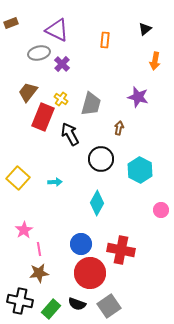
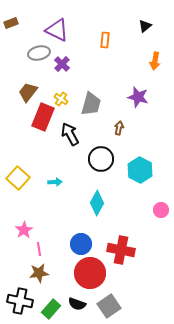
black triangle: moved 3 px up
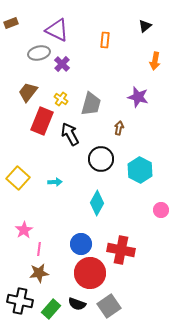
red rectangle: moved 1 px left, 4 px down
pink line: rotated 16 degrees clockwise
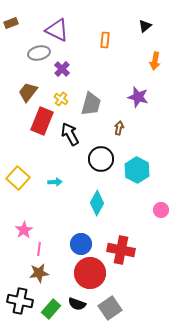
purple cross: moved 5 px down
cyan hexagon: moved 3 px left
gray square: moved 1 px right, 2 px down
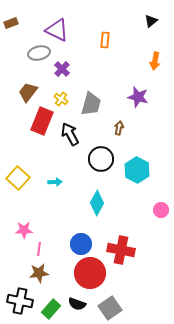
black triangle: moved 6 px right, 5 px up
pink star: rotated 30 degrees clockwise
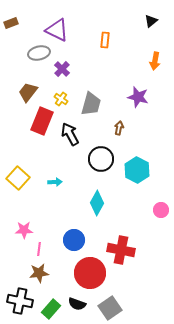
blue circle: moved 7 px left, 4 px up
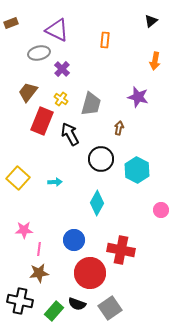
green rectangle: moved 3 px right, 2 px down
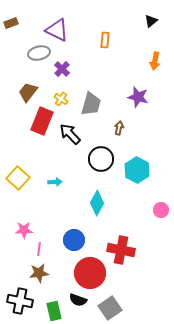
black arrow: rotated 15 degrees counterclockwise
black semicircle: moved 1 px right, 4 px up
green rectangle: rotated 54 degrees counterclockwise
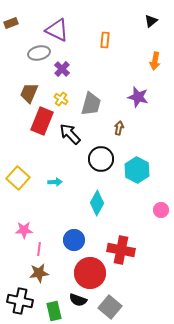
brown trapezoid: moved 1 px right, 1 px down; rotated 15 degrees counterclockwise
gray square: moved 1 px up; rotated 15 degrees counterclockwise
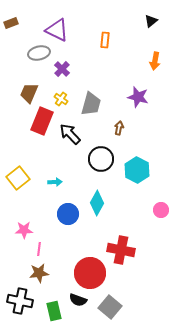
yellow square: rotated 10 degrees clockwise
blue circle: moved 6 px left, 26 px up
